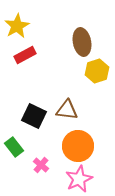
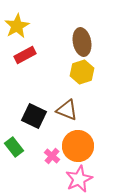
yellow hexagon: moved 15 px left, 1 px down
brown triangle: rotated 15 degrees clockwise
pink cross: moved 11 px right, 9 px up
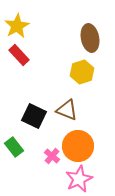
brown ellipse: moved 8 px right, 4 px up
red rectangle: moved 6 px left; rotated 75 degrees clockwise
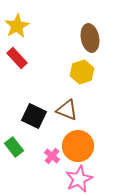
red rectangle: moved 2 px left, 3 px down
